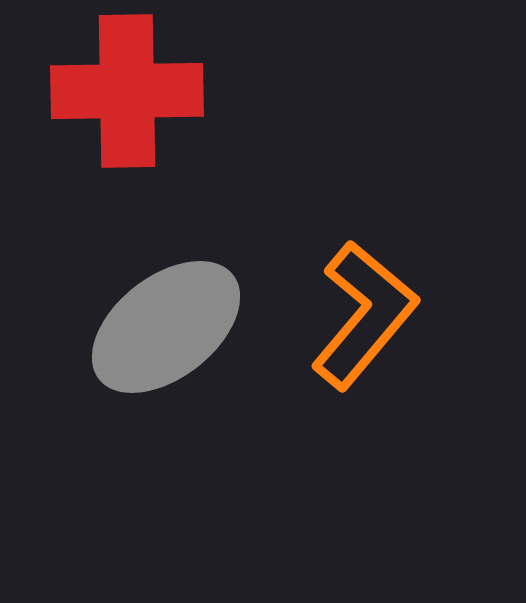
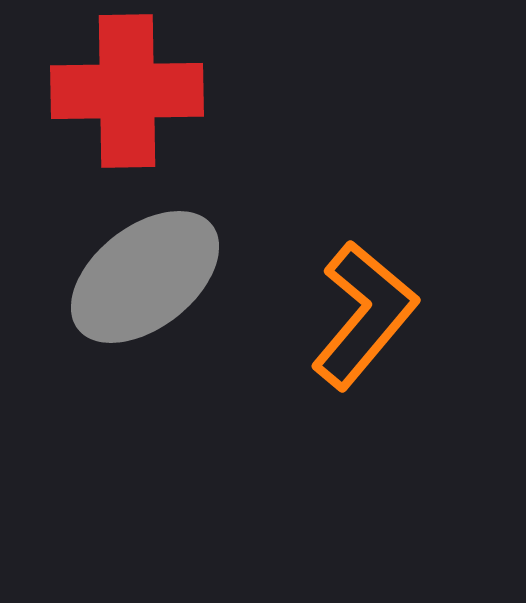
gray ellipse: moved 21 px left, 50 px up
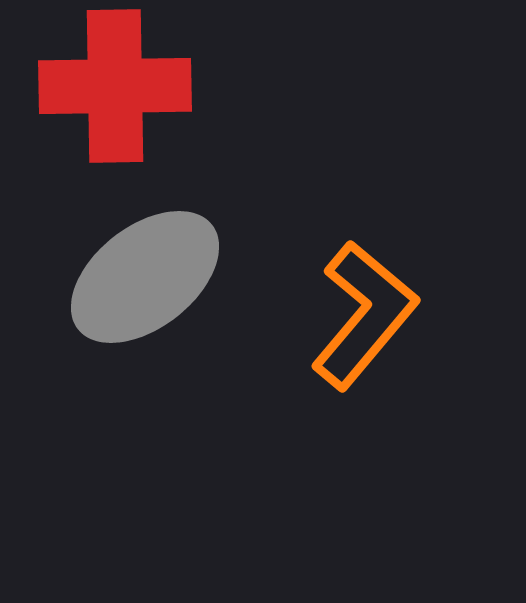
red cross: moved 12 px left, 5 px up
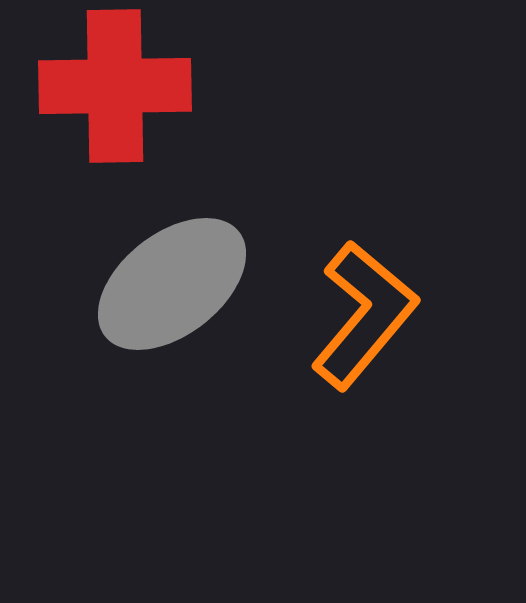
gray ellipse: moved 27 px right, 7 px down
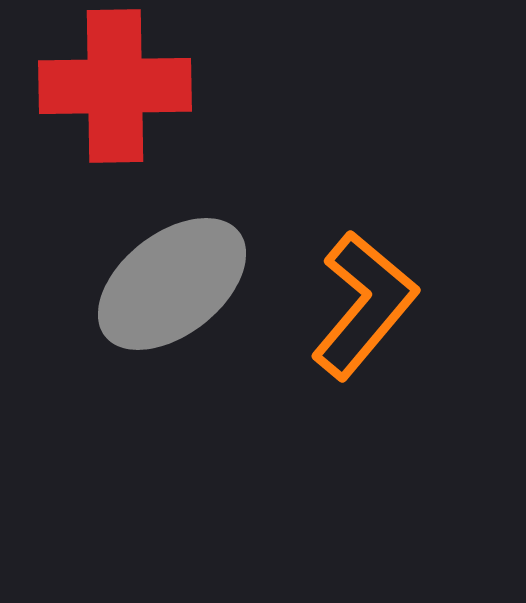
orange L-shape: moved 10 px up
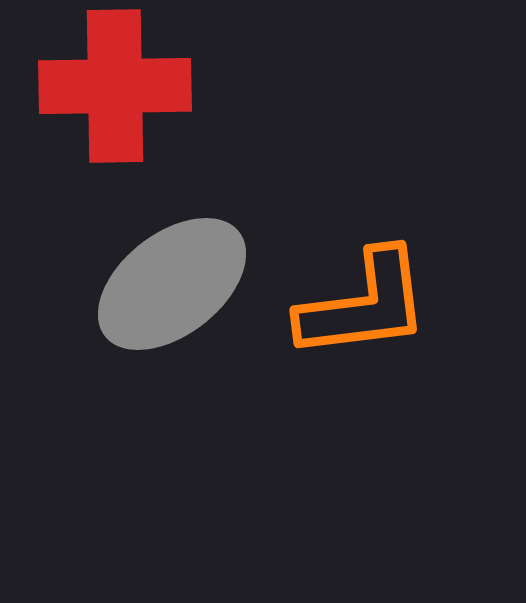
orange L-shape: rotated 43 degrees clockwise
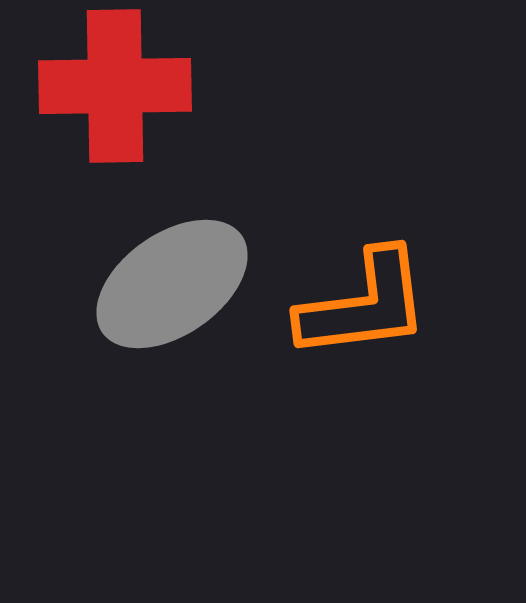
gray ellipse: rotated 3 degrees clockwise
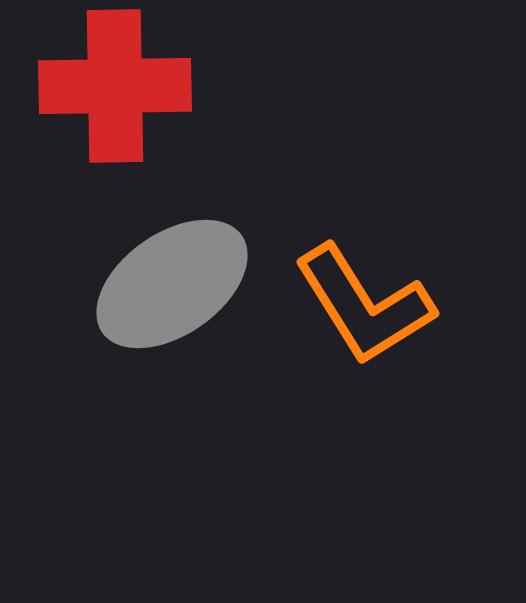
orange L-shape: rotated 65 degrees clockwise
